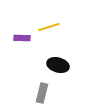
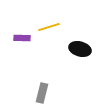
black ellipse: moved 22 px right, 16 px up
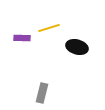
yellow line: moved 1 px down
black ellipse: moved 3 px left, 2 px up
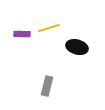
purple rectangle: moved 4 px up
gray rectangle: moved 5 px right, 7 px up
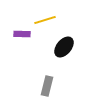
yellow line: moved 4 px left, 8 px up
black ellipse: moved 13 px left; rotated 65 degrees counterclockwise
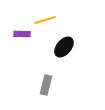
gray rectangle: moved 1 px left, 1 px up
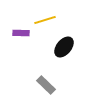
purple rectangle: moved 1 px left, 1 px up
gray rectangle: rotated 60 degrees counterclockwise
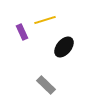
purple rectangle: moved 1 px right, 1 px up; rotated 63 degrees clockwise
